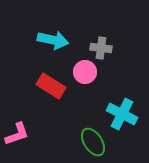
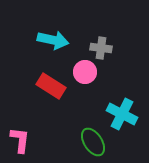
pink L-shape: moved 3 px right, 6 px down; rotated 64 degrees counterclockwise
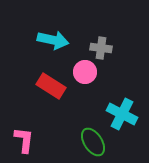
pink L-shape: moved 4 px right
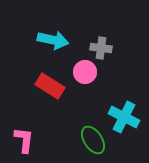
red rectangle: moved 1 px left
cyan cross: moved 2 px right, 3 px down
green ellipse: moved 2 px up
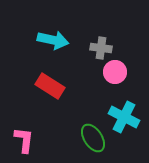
pink circle: moved 30 px right
green ellipse: moved 2 px up
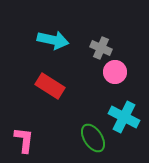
gray cross: rotated 15 degrees clockwise
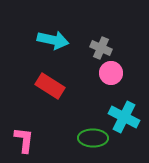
pink circle: moved 4 px left, 1 px down
green ellipse: rotated 56 degrees counterclockwise
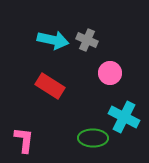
gray cross: moved 14 px left, 8 px up
pink circle: moved 1 px left
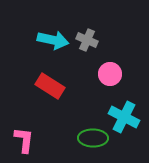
pink circle: moved 1 px down
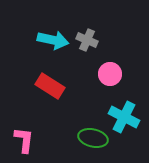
green ellipse: rotated 12 degrees clockwise
